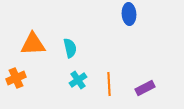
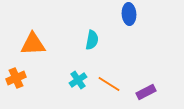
cyan semicircle: moved 22 px right, 8 px up; rotated 24 degrees clockwise
orange line: rotated 55 degrees counterclockwise
purple rectangle: moved 1 px right, 4 px down
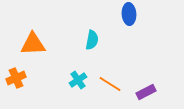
orange line: moved 1 px right
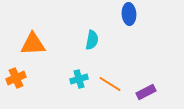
cyan cross: moved 1 px right, 1 px up; rotated 18 degrees clockwise
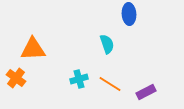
cyan semicircle: moved 15 px right, 4 px down; rotated 30 degrees counterclockwise
orange triangle: moved 5 px down
orange cross: rotated 30 degrees counterclockwise
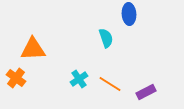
cyan semicircle: moved 1 px left, 6 px up
cyan cross: rotated 18 degrees counterclockwise
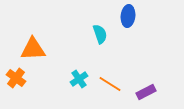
blue ellipse: moved 1 px left, 2 px down; rotated 10 degrees clockwise
cyan semicircle: moved 6 px left, 4 px up
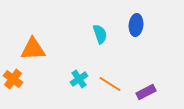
blue ellipse: moved 8 px right, 9 px down
orange cross: moved 3 px left, 1 px down
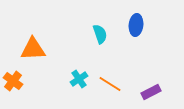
orange cross: moved 2 px down
purple rectangle: moved 5 px right
